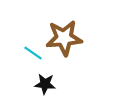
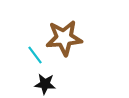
cyan line: moved 2 px right, 2 px down; rotated 18 degrees clockwise
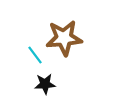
black star: rotated 10 degrees counterclockwise
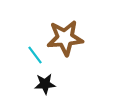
brown star: moved 1 px right
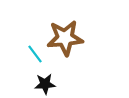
cyan line: moved 1 px up
